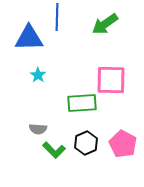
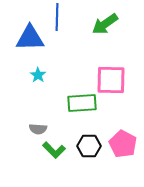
blue triangle: moved 1 px right
black hexagon: moved 3 px right, 3 px down; rotated 25 degrees clockwise
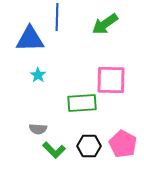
blue triangle: moved 1 px down
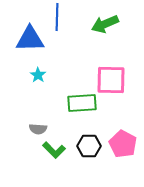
green arrow: rotated 12 degrees clockwise
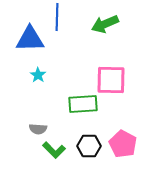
green rectangle: moved 1 px right, 1 px down
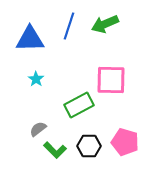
blue line: moved 12 px right, 9 px down; rotated 16 degrees clockwise
cyan star: moved 2 px left, 4 px down
green rectangle: moved 4 px left, 1 px down; rotated 24 degrees counterclockwise
gray semicircle: rotated 138 degrees clockwise
pink pentagon: moved 2 px right, 2 px up; rotated 12 degrees counterclockwise
green L-shape: moved 1 px right
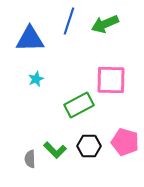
blue line: moved 5 px up
cyan star: rotated 14 degrees clockwise
gray semicircle: moved 8 px left, 30 px down; rotated 54 degrees counterclockwise
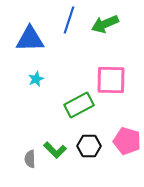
blue line: moved 1 px up
pink pentagon: moved 2 px right, 1 px up
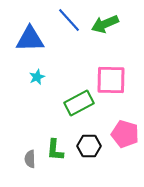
blue line: rotated 60 degrees counterclockwise
cyan star: moved 1 px right, 2 px up
green rectangle: moved 2 px up
pink pentagon: moved 2 px left, 7 px up
green L-shape: rotated 50 degrees clockwise
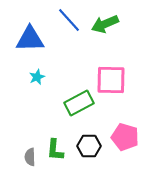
pink pentagon: moved 3 px down
gray semicircle: moved 2 px up
